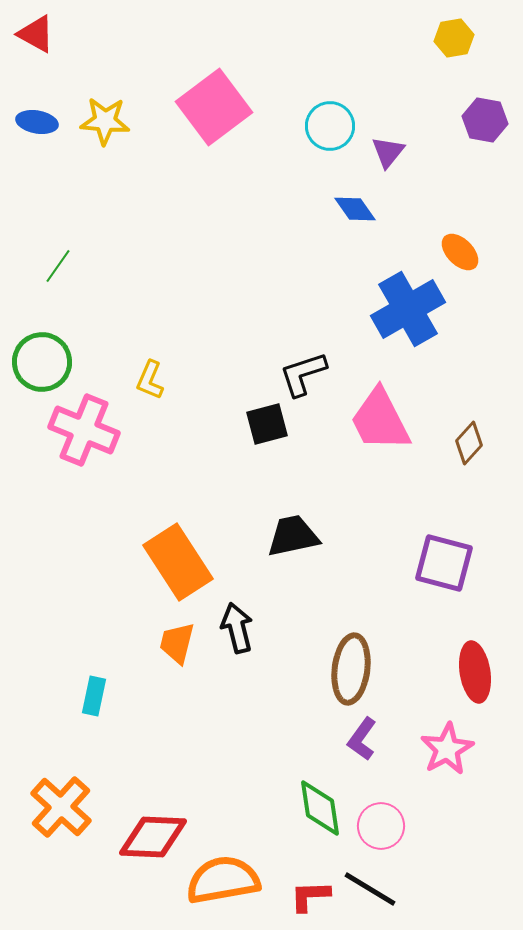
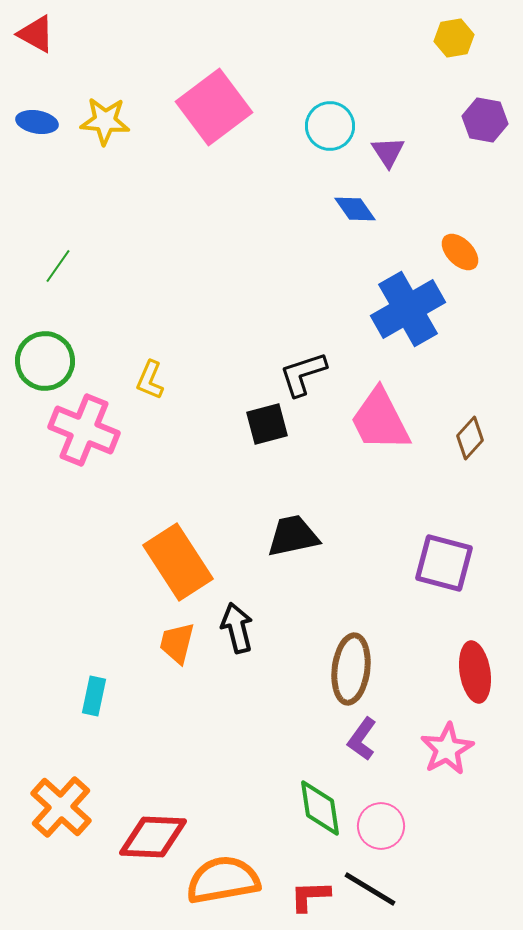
purple triangle: rotated 12 degrees counterclockwise
green circle: moved 3 px right, 1 px up
brown diamond: moved 1 px right, 5 px up
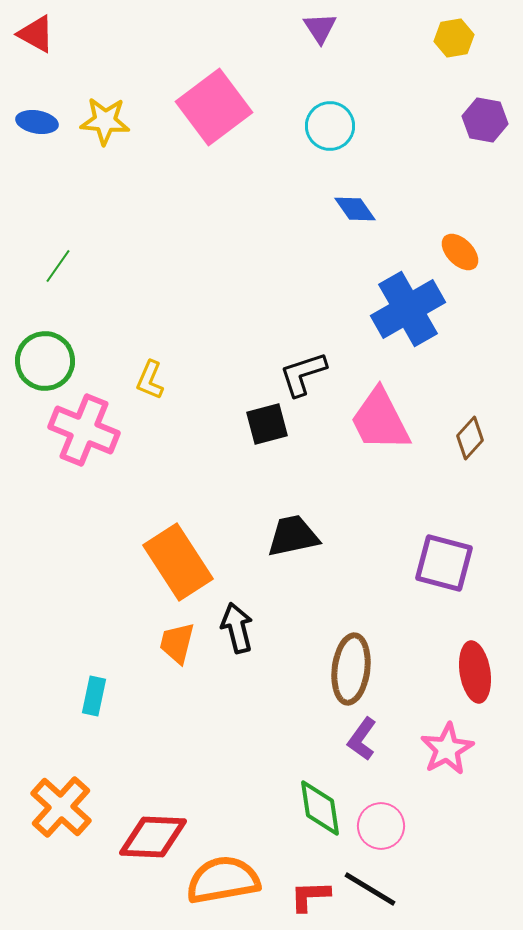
purple triangle: moved 68 px left, 124 px up
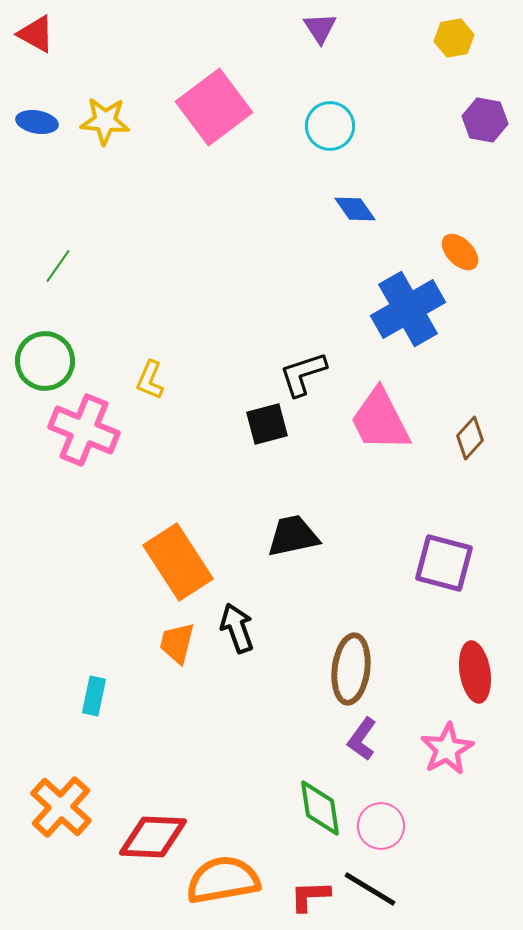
black arrow: rotated 6 degrees counterclockwise
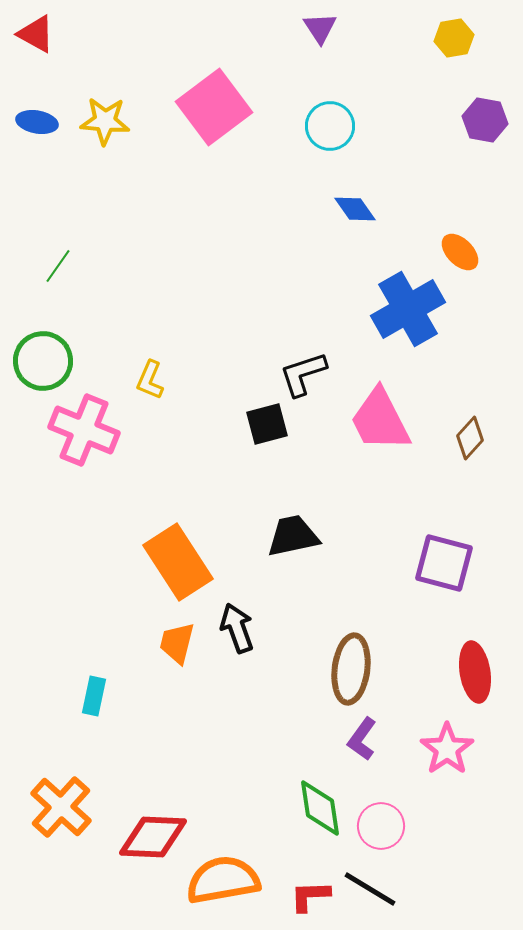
green circle: moved 2 px left
pink star: rotated 6 degrees counterclockwise
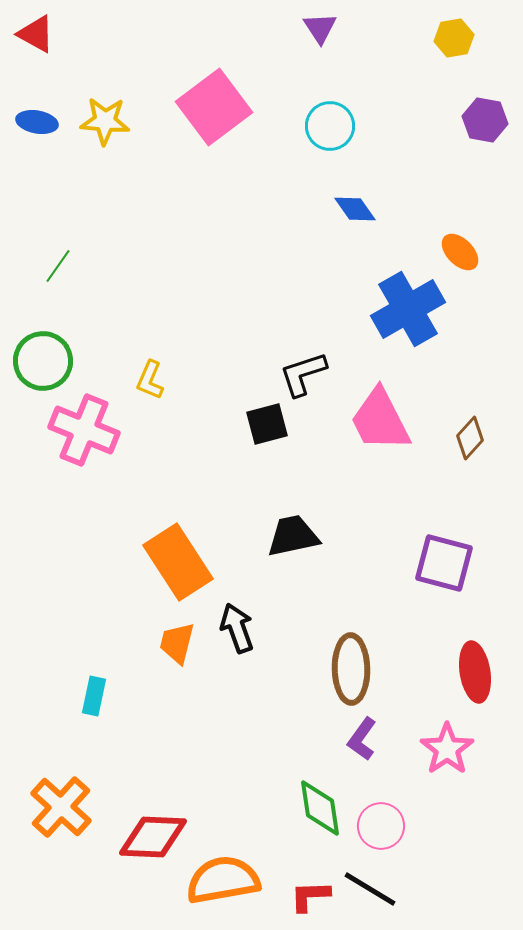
brown ellipse: rotated 8 degrees counterclockwise
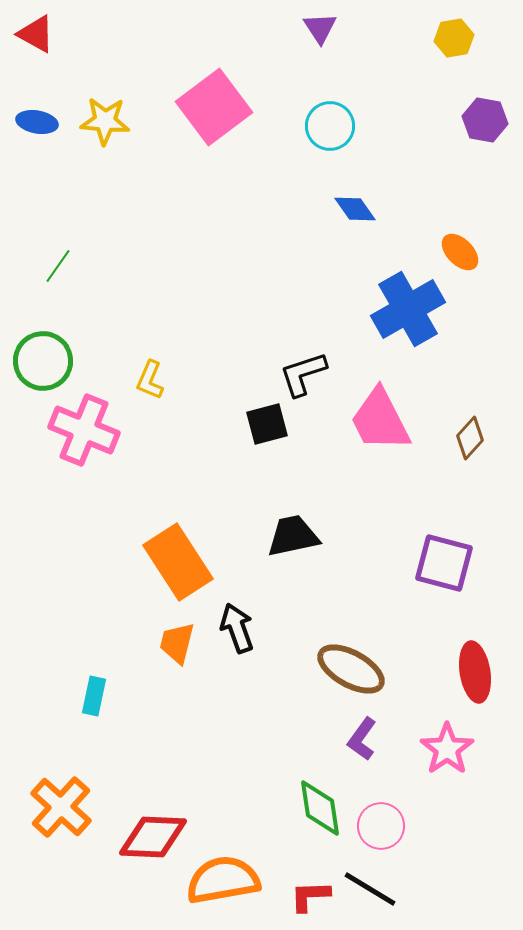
brown ellipse: rotated 60 degrees counterclockwise
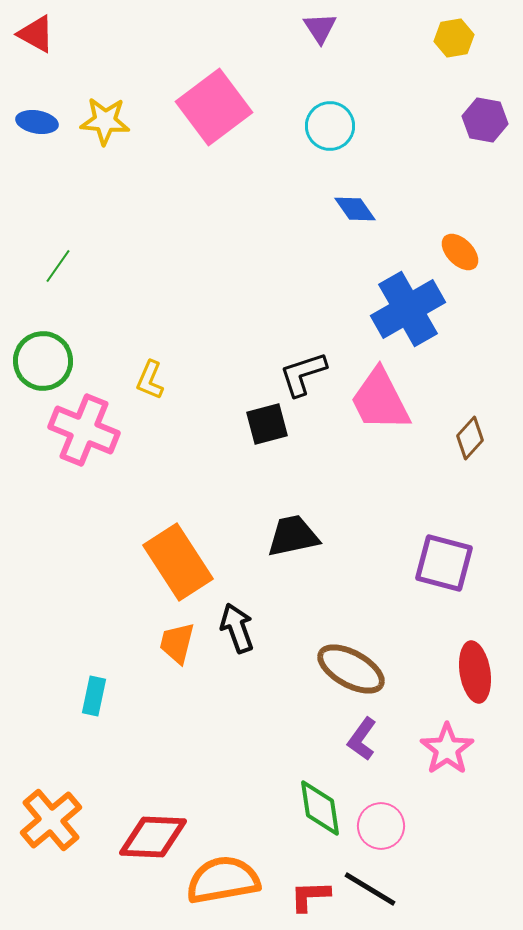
pink trapezoid: moved 20 px up
orange cross: moved 10 px left, 13 px down; rotated 8 degrees clockwise
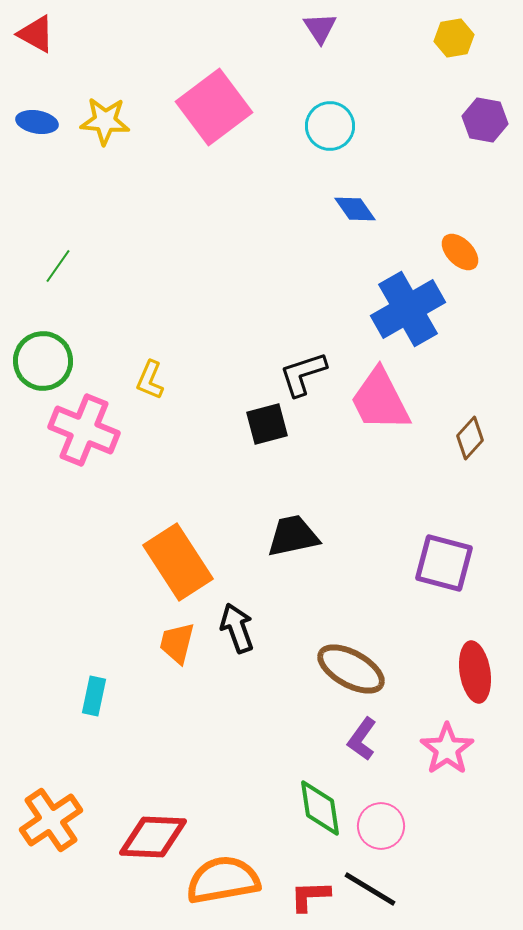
orange cross: rotated 6 degrees clockwise
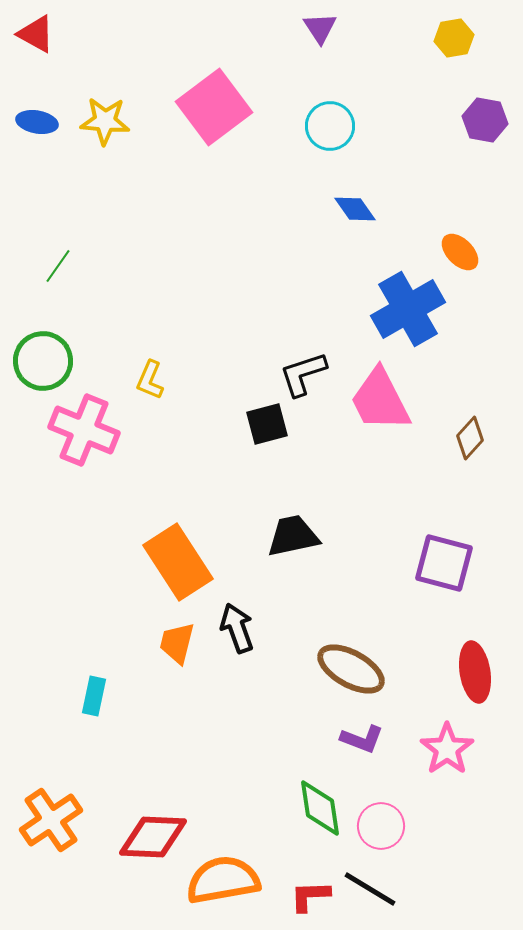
purple L-shape: rotated 105 degrees counterclockwise
